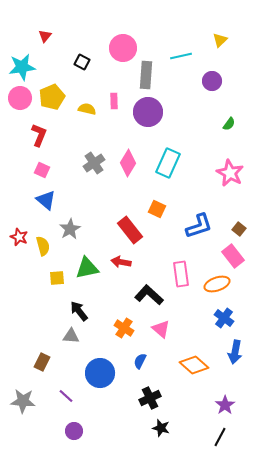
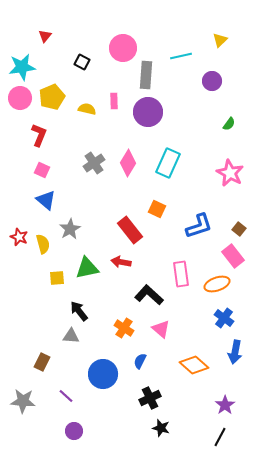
yellow semicircle at (43, 246): moved 2 px up
blue circle at (100, 373): moved 3 px right, 1 px down
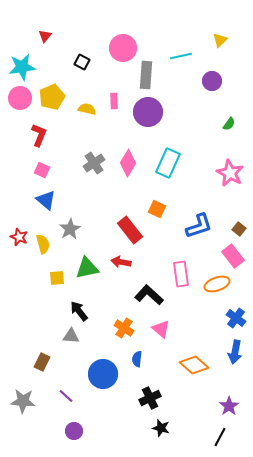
blue cross at (224, 318): moved 12 px right
blue semicircle at (140, 361): moved 3 px left, 2 px up; rotated 21 degrees counterclockwise
purple star at (225, 405): moved 4 px right, 1 px down
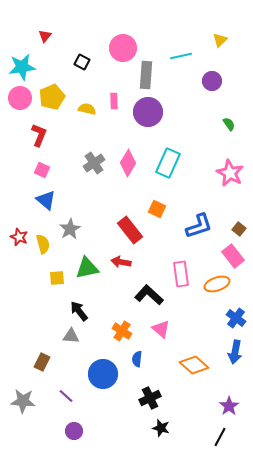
green semicircle at (229, 124): rotated 72 degrees counterclockwise
orange cross at (124, 328): moved 2 px left, 3 px down
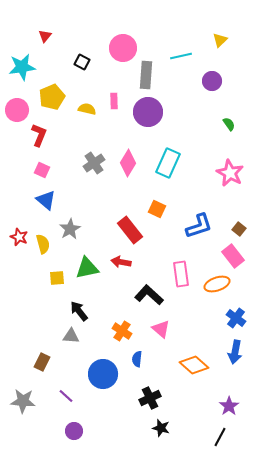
pink circle at (20, 98): moved 3 px left, 12 px down
